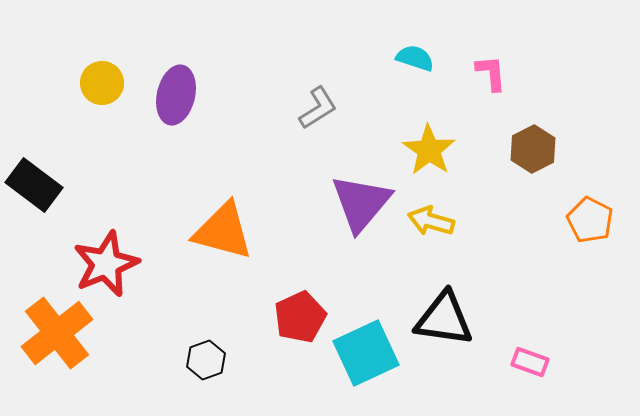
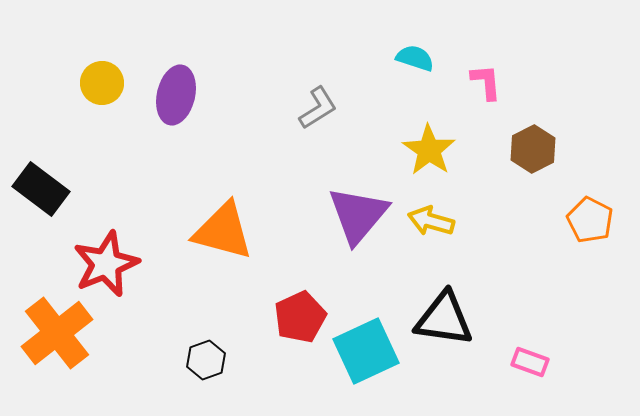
pink L-shape: moved 5 px left, 9 px down
black rectangle: moved 7 px right, 4 px down
purple triangle: moved 3 px left, 12 px down
cyan square: moved 2 px up
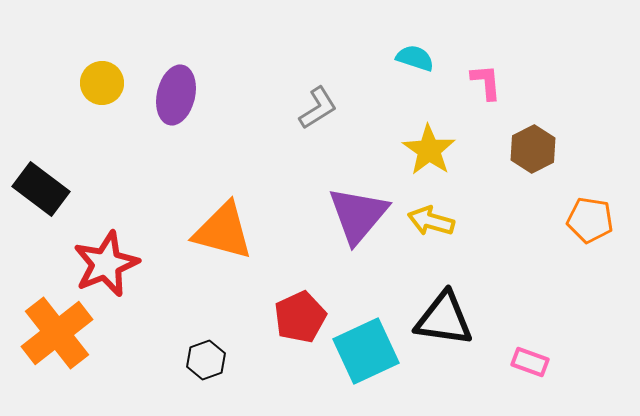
orange pentagon: rotated 18 degrees counterclockwise
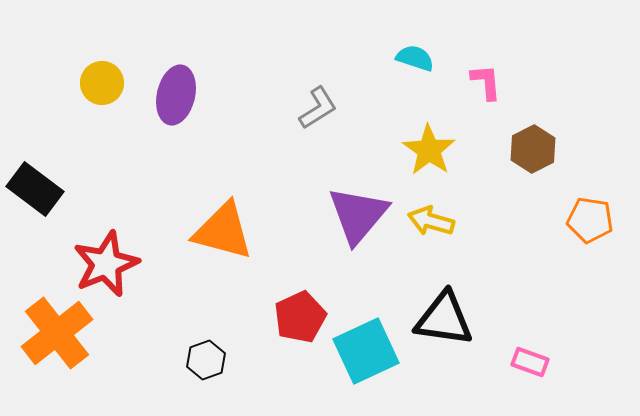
black rectangle: moved 6 px left
